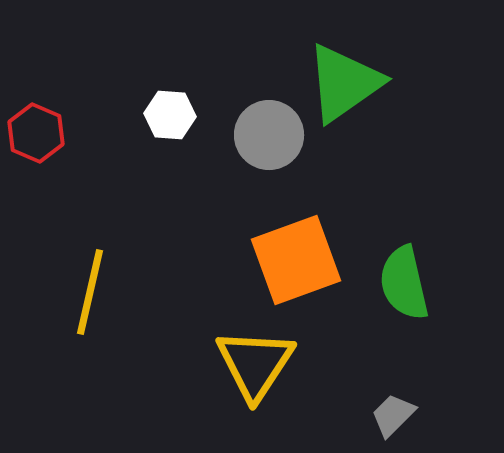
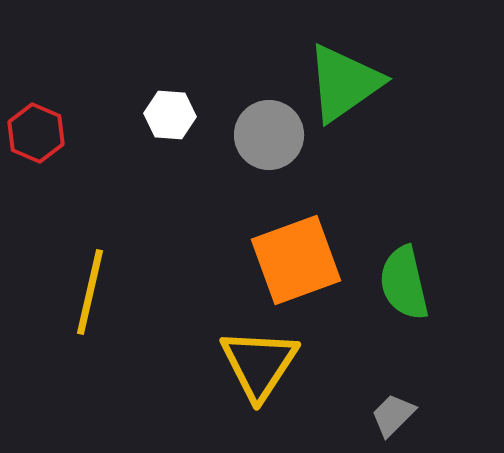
yellow triangle: moved 4 px right
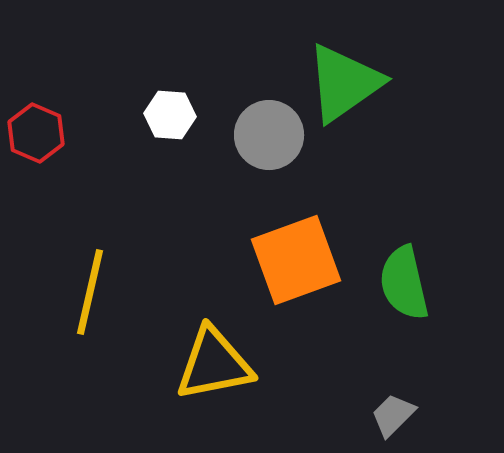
yellow triangle: moved 45 px left; rotated 46 degrees clockwise
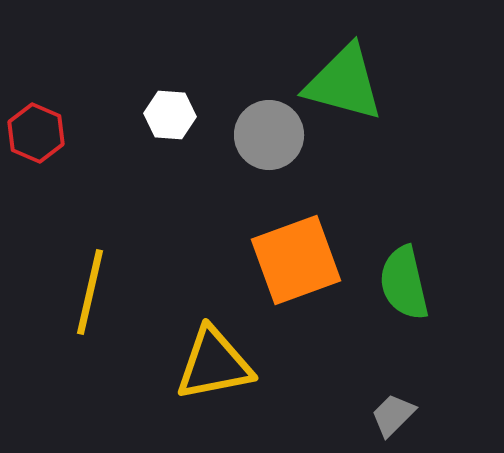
green triangle: rotated 50 degrees clockwise
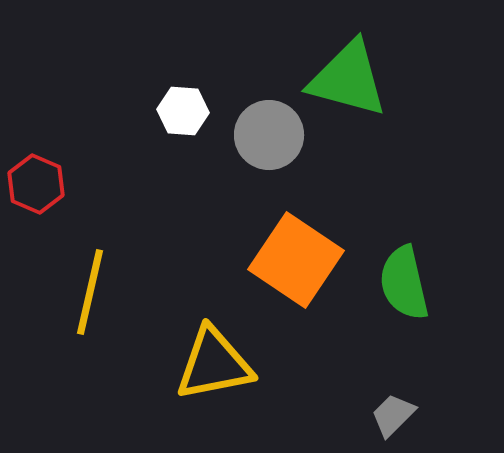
green triangle: moved 4 px right, 4 px up
white hexagon: moved 13 px right, 4 px up
red hexagon: moved 51 px down
orange square: rotated 36 degrees counterclockwise
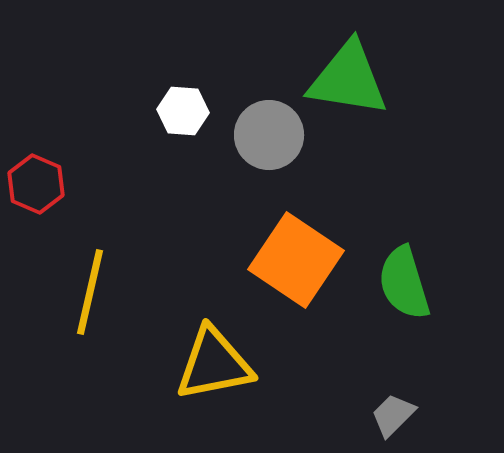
green triangle: rotated 6 degrees counterclockwise
green semicircle: rotated 4 degrees counterclockwise
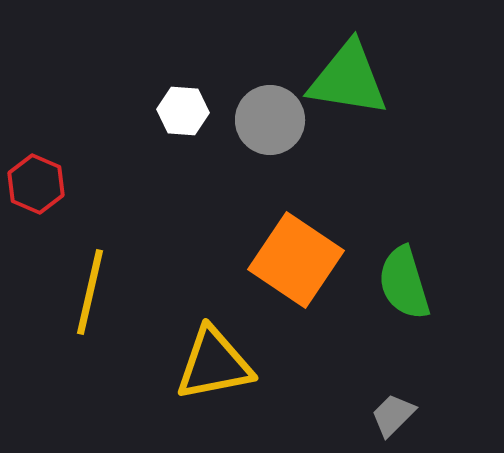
gray circle: moved 1 px right, 15 px up
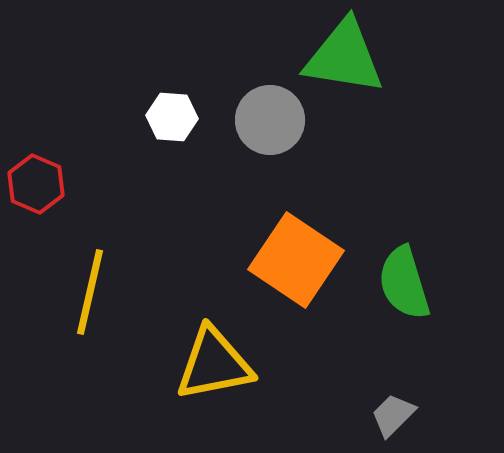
green triangle: moved 4 px left, 22 px up
white hexagon: moved 11 px left, 6 px down
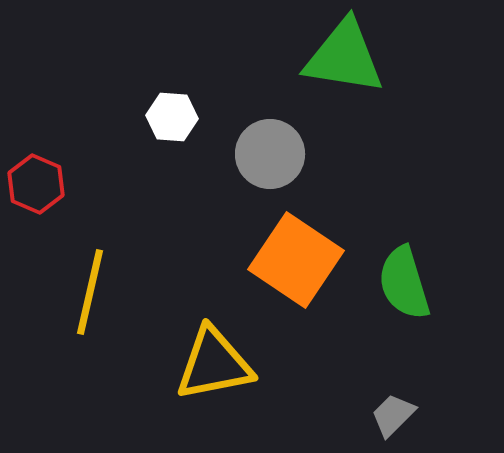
gray circle: moved 34 px down
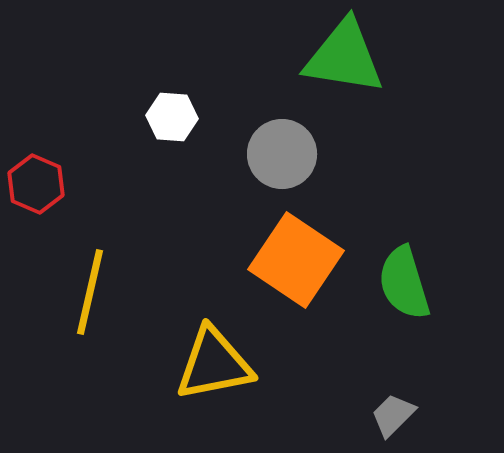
gray circle: moved 12 px right
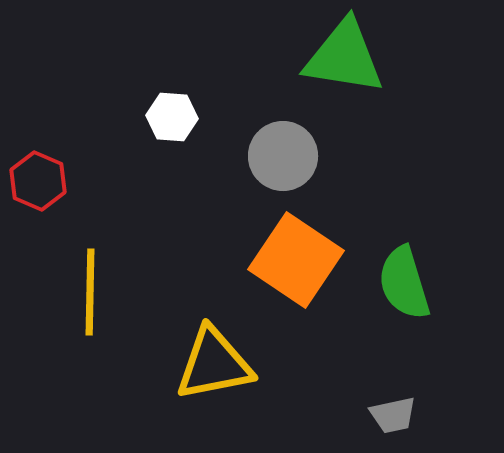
gray circle: moved 1 px right, 2 px down
red hexagon: moved 2 px right, 3 px up
yellow line: rotated 12 degrees counterclockwise
gray trapezoid: rotated 147 degrees counterclockwise
